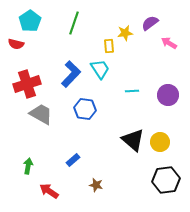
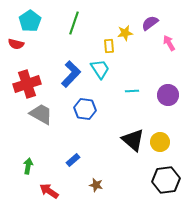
pink arrow: rotated 28 degrees clockwise
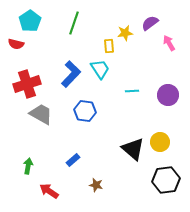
blue hexagon: moved 2 px down
black triangle: moved 9 px down
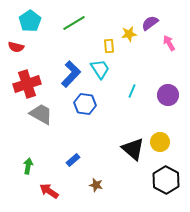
green line: rotated 40 degrees clockwise
yellow star: moved 4 px right, 1 px down
red semicircle: moved 3 px down
cyan line: rotated 64 degrees counterclockwise
blue hexagon: moved 7 px up
black hexagon: rotated 24 degrees counterclockwise
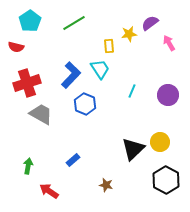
blue L-shape: moved 1 px down
red cross: moved 1 px up
blue hexagon: rotated 15 degrees clockwise
black triangle: rotated 35 degrees clockwise
brown star: moved 10 px right
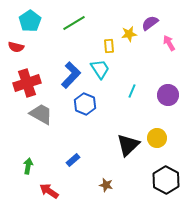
yellow circle: moved 3 px left, 4 px up
black triangle: moved 5 px left, 4 px up
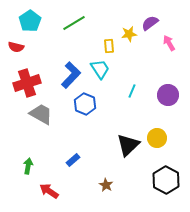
brown star: rotated 16 degrees clockwise
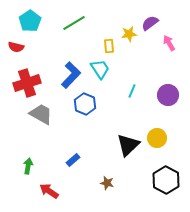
brown star: moved 1 px right, 2 px up; rotated 16 degrees counterclockwise
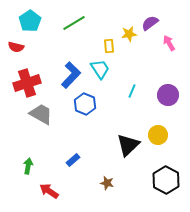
yellow circle: moved 1 px right, 3 px up
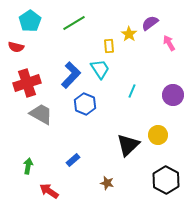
yellow star: rotated 28 degrees counterclockwise
purple circle: moved 5 px right
